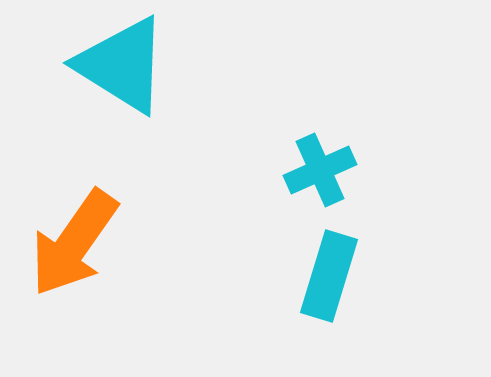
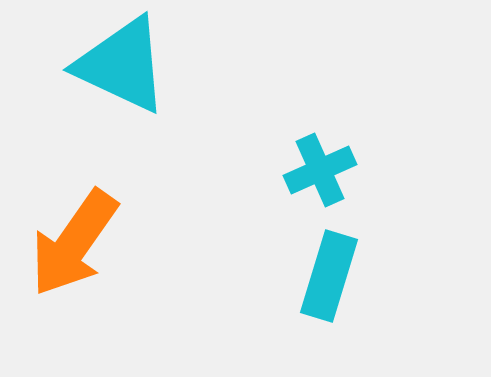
cyan triangle: rotated 7 degrees counterclockwise
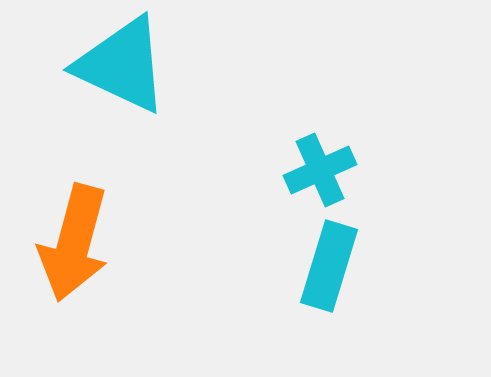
orange arrow: rotated 20 degrees counterclockwise
cyan rectangle: moved 10 px up
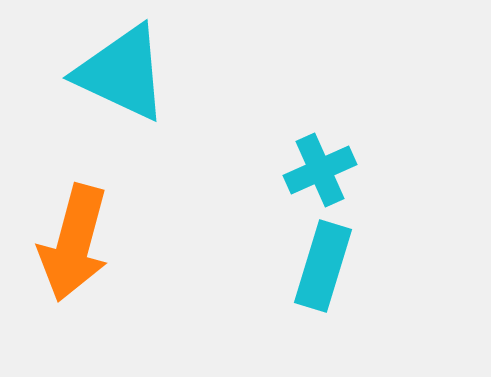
cyan triangle: moved 8 px down
cyan rectangle: moved 6 px left
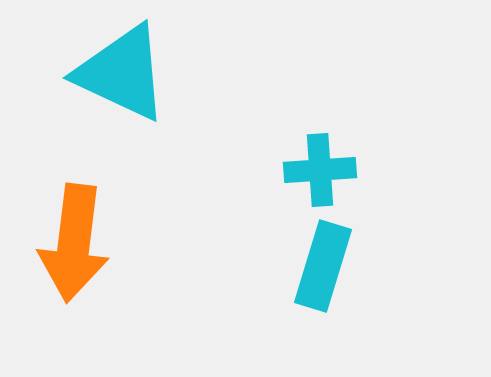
cyan cross: rotated 20 degrees clockwise
orange arrow: rotated 8 degrees counterclockwise
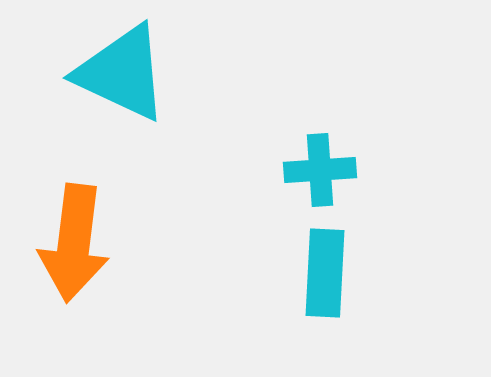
cyan rectangle: moved 2 px right, 7 px down; rotated 14 degrees counterclockwise
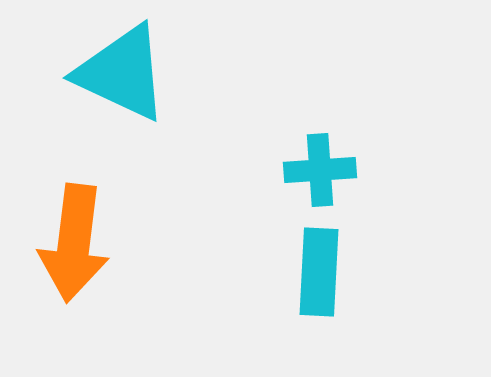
cyan rectangle: moved 6 px left, 1 px up
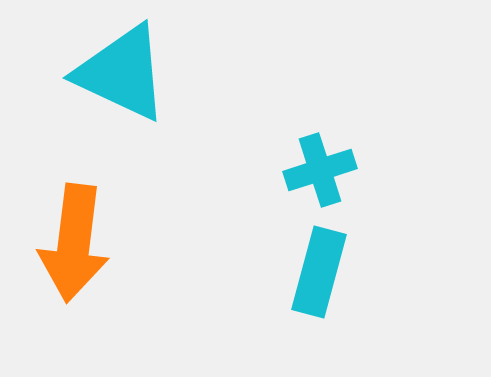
cyan cross: rotated 14 degrees counterclockwise
cyan rectangle: rotated 12 degrees clockwise
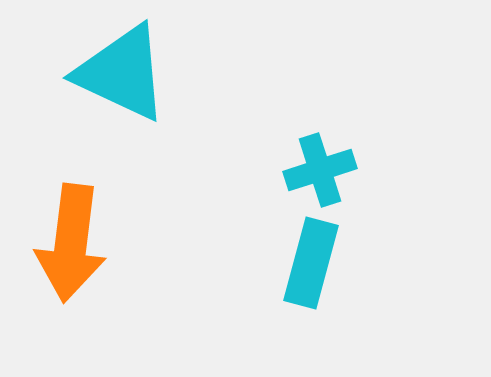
orange arrow: moved 3 px left
cyan rectangle: moved 8 px left, 9 px up
